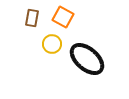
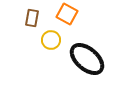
orange square: moved 4 px right, 3 px up
yellow circle: moved 1 px left, 4 px up
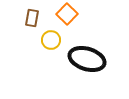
orange square: rotated 15 degrees clockwise
black ellipse: rotated 24 degrees counterclockwise
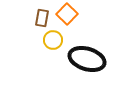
brown rectangle: moved 10 px right
yellow circle: moved 2 px right
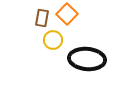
black ellipse: rotated 12 degrees counterclockwise
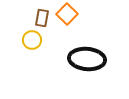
yellow circle: moved 21 px left
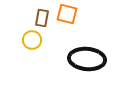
orange square: rotated 30 degrees counterclockwise
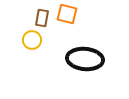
black ellipse: moved 2 px left
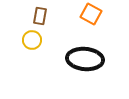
orange square: moved 24 px right; rotated 15 degrees clockwise
brown rectangle: moved 2 px left, 2 px up
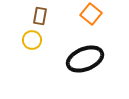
orange square: rotated 10 degrees clockwise
black ellipse: rotated 27 degrees counterclockwise
